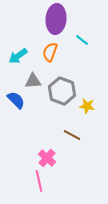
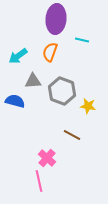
cyan line: rotated 24 degrees counterclockwise
blue semicircle: moved 1 px left, 1 px down; rotated 30 degrees counterclockwise
yellow star: moved 1 px right
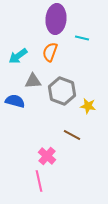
cyan line: moved 2 px up
pink cross: moved 2 px up
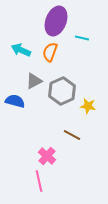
purple ellipse: moved 2 px down; rotated 16 degrees clockwise
cyan arrow: moved 3 px right, 6 px up; rotated 60 degrees clockwise
gray triangle: moved 1 px right; rotated 24 degrees counterclockwise
gray hexagon: rotated 16 degrees clockwise
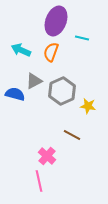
orange semicircle: moved 1 px right
blue semicircle: moved 7 px up
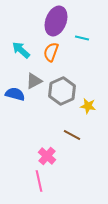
cyan arrow: rotated 18 degrees clockwise
